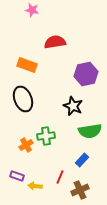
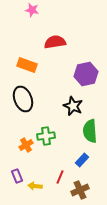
green semicircle: rotated 95 degrees clockwise
purple rectangle: rotated 48 degrees clockwise
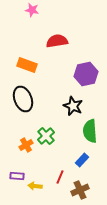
red semicircle: moved 2 px right, 1 px up
green cross: rotated 36 degrees counterclockwise
purple rectangle: rotated 64 degrees counterclockwise
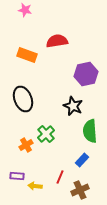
pink star: moved 7 px left
orange rectangle: moved 10 px up
green cross: moved 2 px up
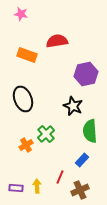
pink star: moved 4 px left, 4 px down
purple rectangle: moved 1 px left, 12 px down
yellow arrow: moved 2 px right; rotated 80 degrees clockwise
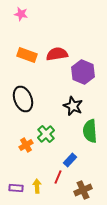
red semicircle: moved 13 px down
purple hexagon: moved 3 px left, 2 px up; rotated 25 degrees counterclockwise
blue rectangle: moved 12 px left
red line: moved 2 px left
brown cross: moved 3 px right
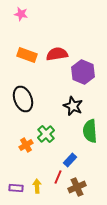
brown cross: moved 6 px left, 3 px up
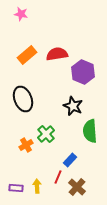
orange rectangle: rotated 60 degrees counterclockwise
brown cross: rotated 24 degrees counterclockwise
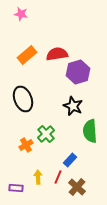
purple hexagon: moved 5 px left; rotated 20 degrees clockwise
yellow arrow: moved 1 px right, 9 px up
